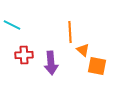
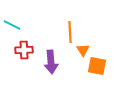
orange triangle: rotated 16 degrees clockwise
red cross: moved 5 px up
purple arrow: moved 1 px up
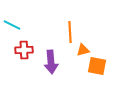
orange triangle: rotated 48 degrees clockwise
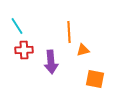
cyan line: moved 5 px right, 1 px down; rotated 30 degrees clockwise
orange line: moved 1 px left
orange square: moved 2 px left, 13 px down
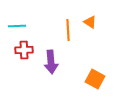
cyan line: rotated 60 degrees counterclockwise
orange line: moved 1 px left, 2 px up
orange triangle: moved 7 px right, 28 px up; rotated 48 degrees clockwise
orange square: rotated 18 degrees clockwise
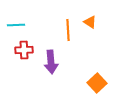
cyan line: moved 1 px left, 1 px up
orange square: moved 2 px right, 4 px down; rotated 18 degrees clockwise
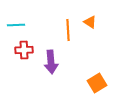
orange square: rotated 12 degrees clockwise
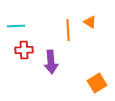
cyan line: moved 1 px down
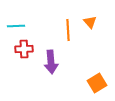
orange triangle: rotated 16 degrees clockwise
red cross: moved 1 px up
